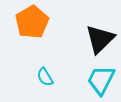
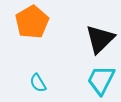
cyan semicircle: moved 7 px left, 6 px down
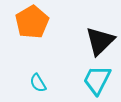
black triangle: moved 2 px down
cyan trapezoid: moved 4 px left
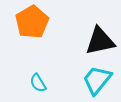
black triangle: rotated 32 degrees clockwise
cyan trapezoid: rotated 12 degrees clockwise
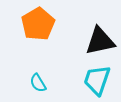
orange pentagon: moved 6 px right, 2 px down
cyan trapezoid: rotated 20 degrees counterclockwise
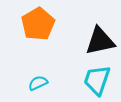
cyan semicircle: rotated 96 degrees clockwise
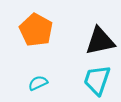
orange pentagon: moved 2 px left, 6 px down; rotated 12 degrees counterclockwise
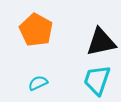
black triangle: moved 1 px right, 1 px down
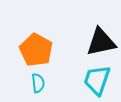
orange pentagon: moved 20 px down
cyan semicircle: rotated 108 degrees clockwise
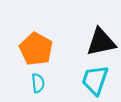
orange pentagon: moved 1 px up
cyan trapezoid: moved 2 px left
